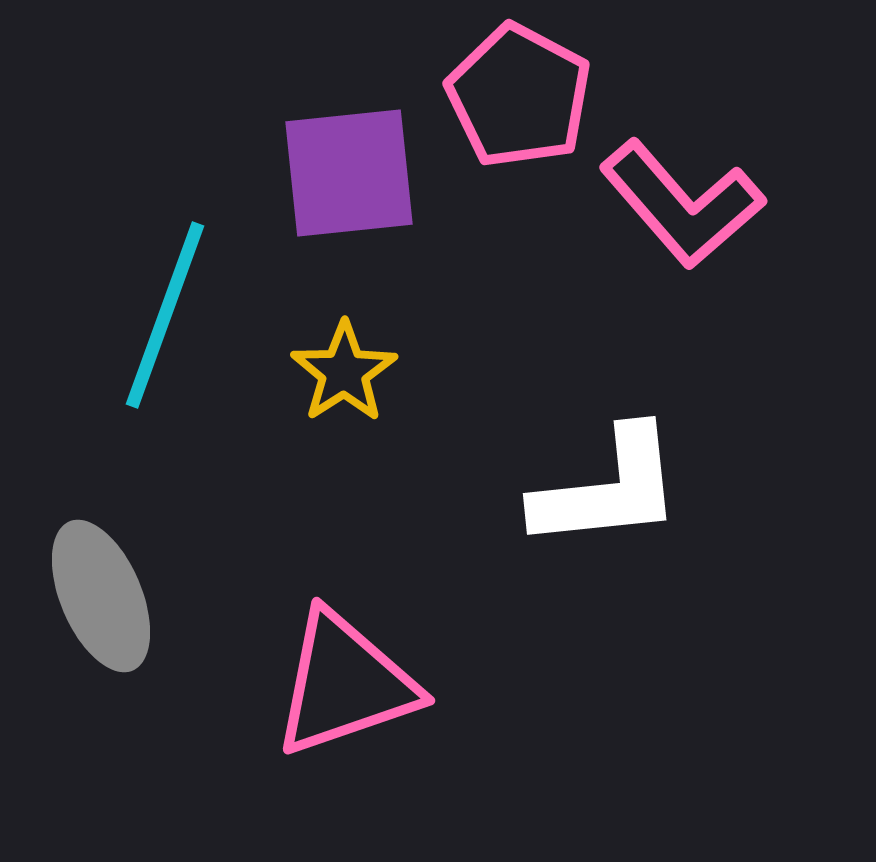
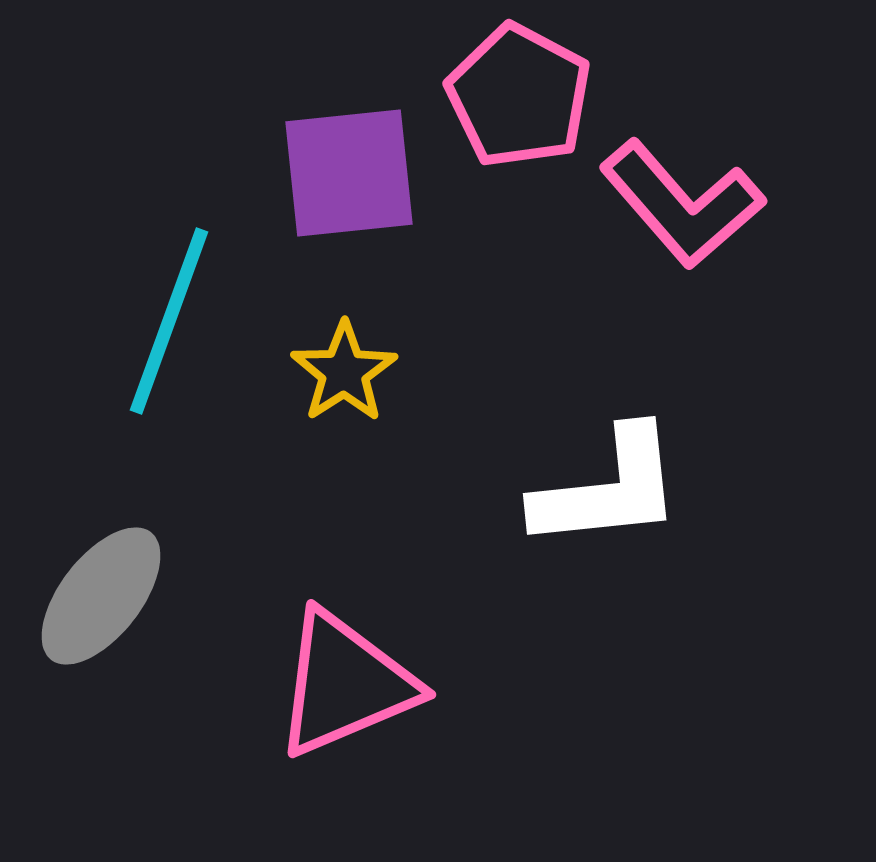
cyan line: moved 4 px right, 6 px down
gray ellipse: rotated 61 degrees clockwise
pink triangle: rotated 4 degrees counterclockwise
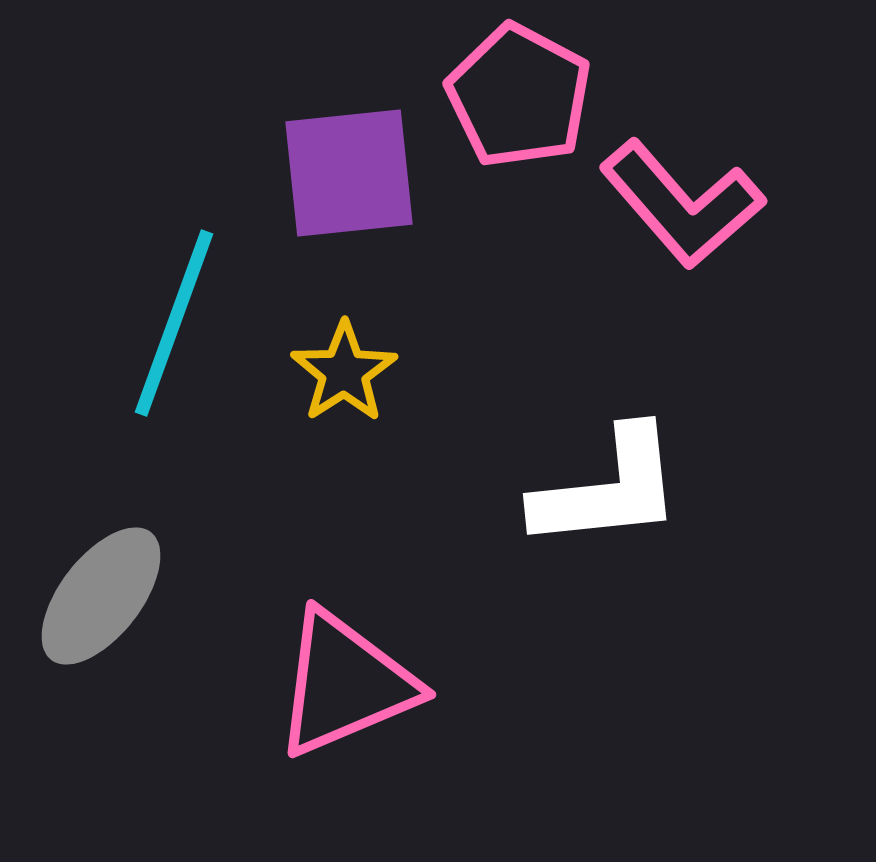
cyan line: moved 5 px right, 2 px down
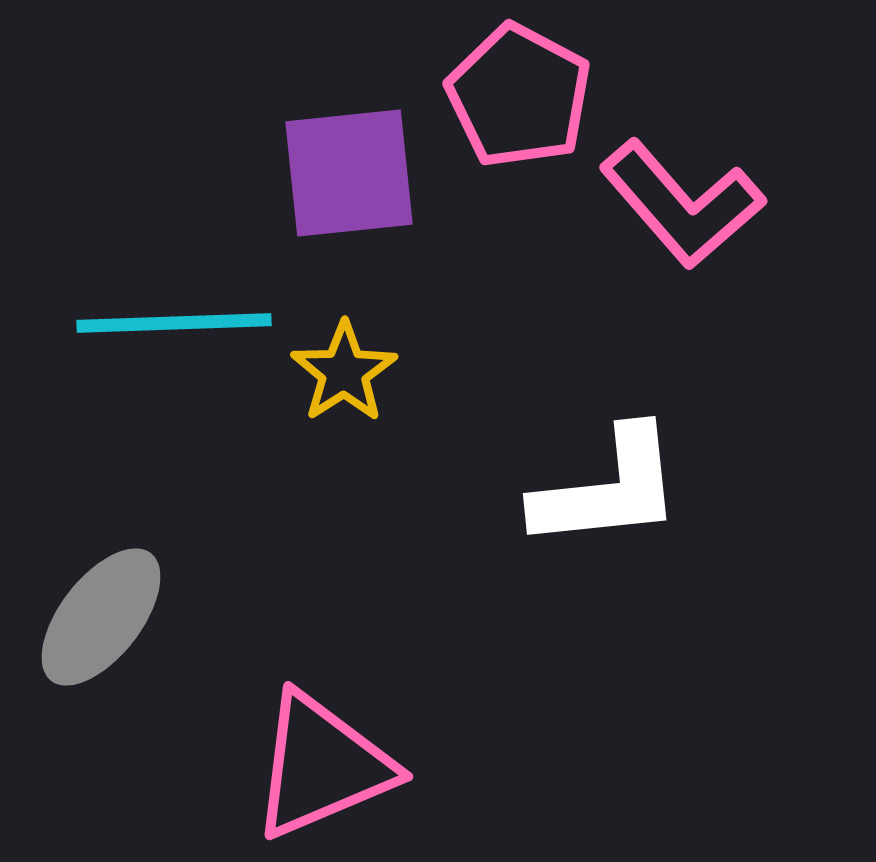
cyan line: rotated 68 degrees clockwise
gray ellipse: moved 21 px down
pink triangle: moved 23 px left, 82 px down
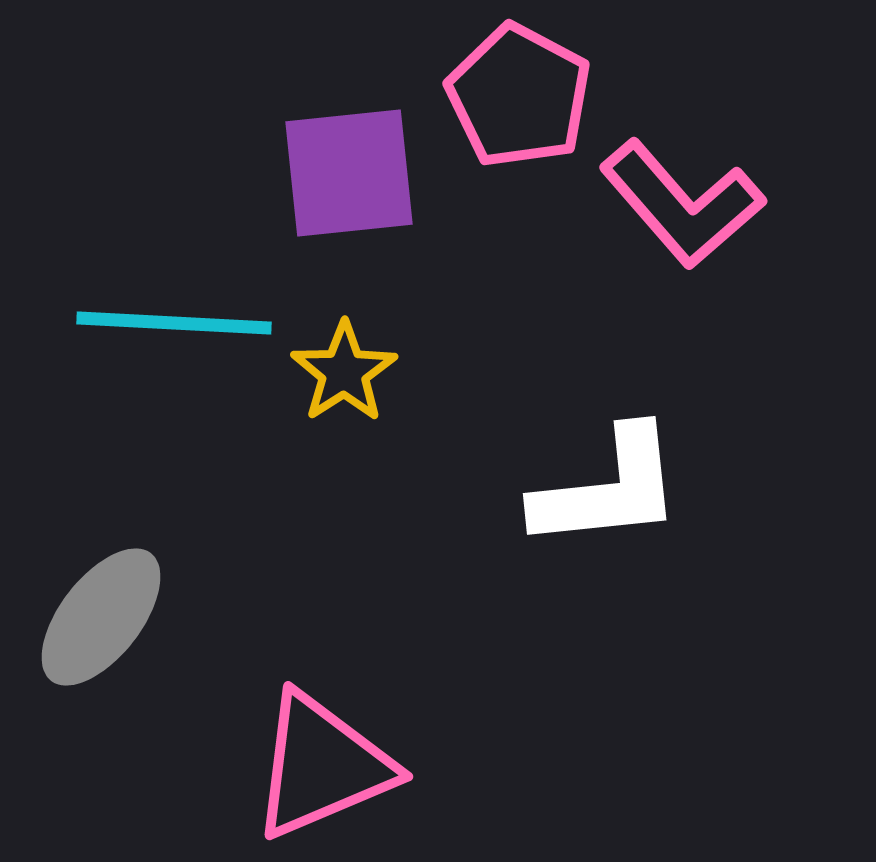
cyan line: rotated 5 degrees clockwise
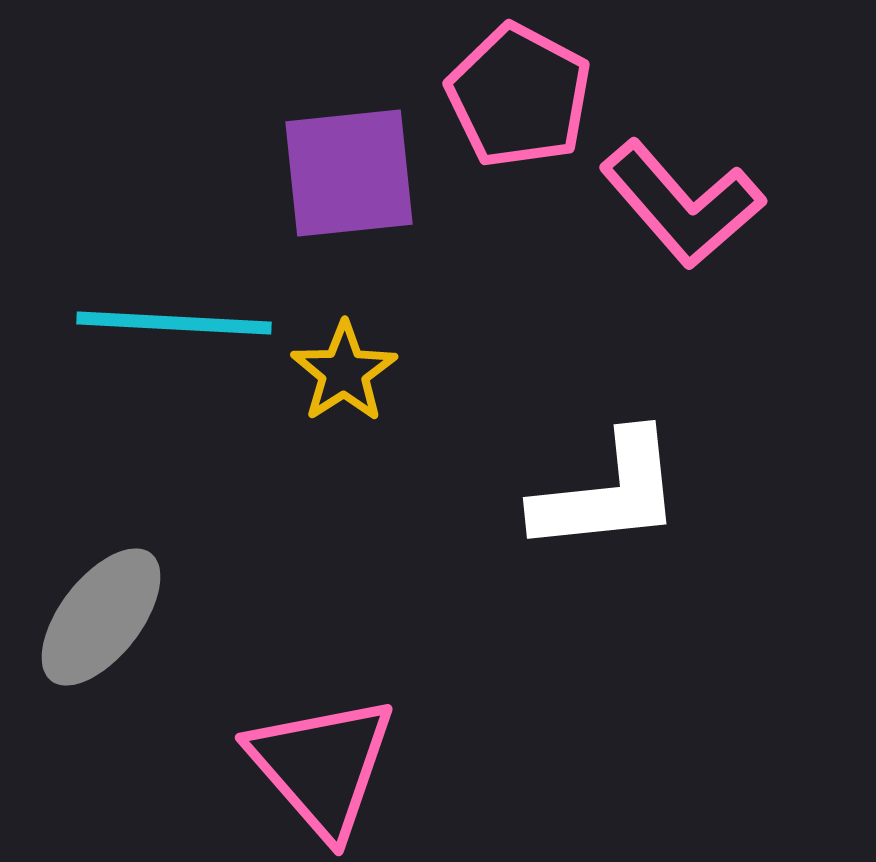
white L-shape: moved 4 px down
pink triangle: rotated 48 degrees counterclockwise
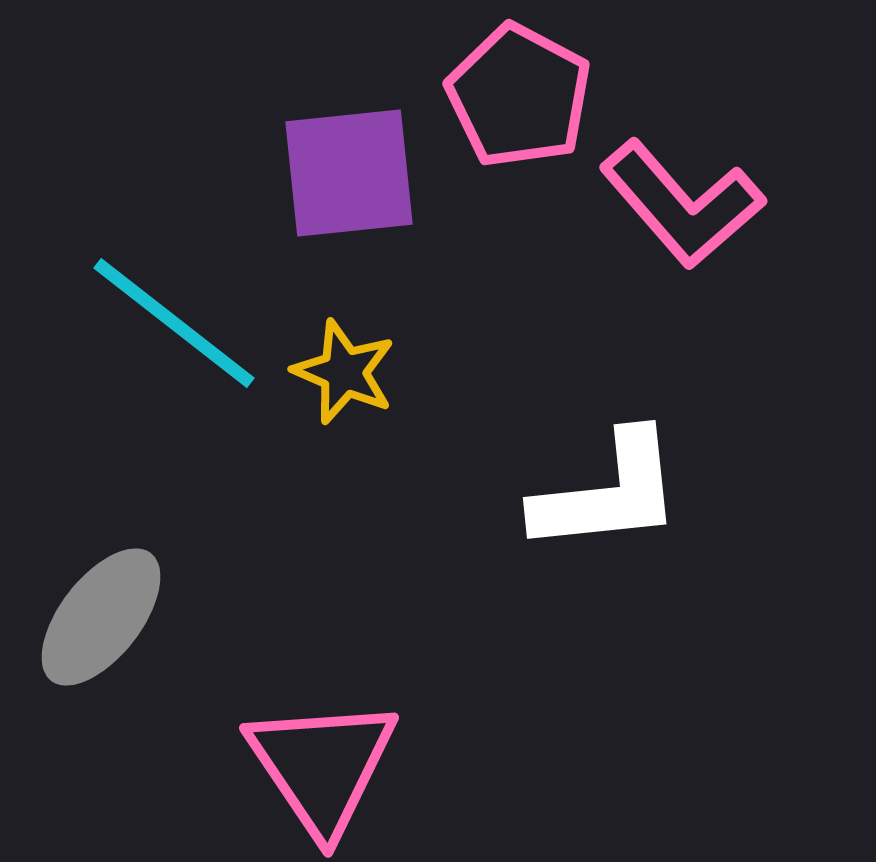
cyan line: rotated 35 degrees clockwise
yellow star: rotated 16 degrees counterclockwise
pink triangle: rotated 7 degrees clockwise
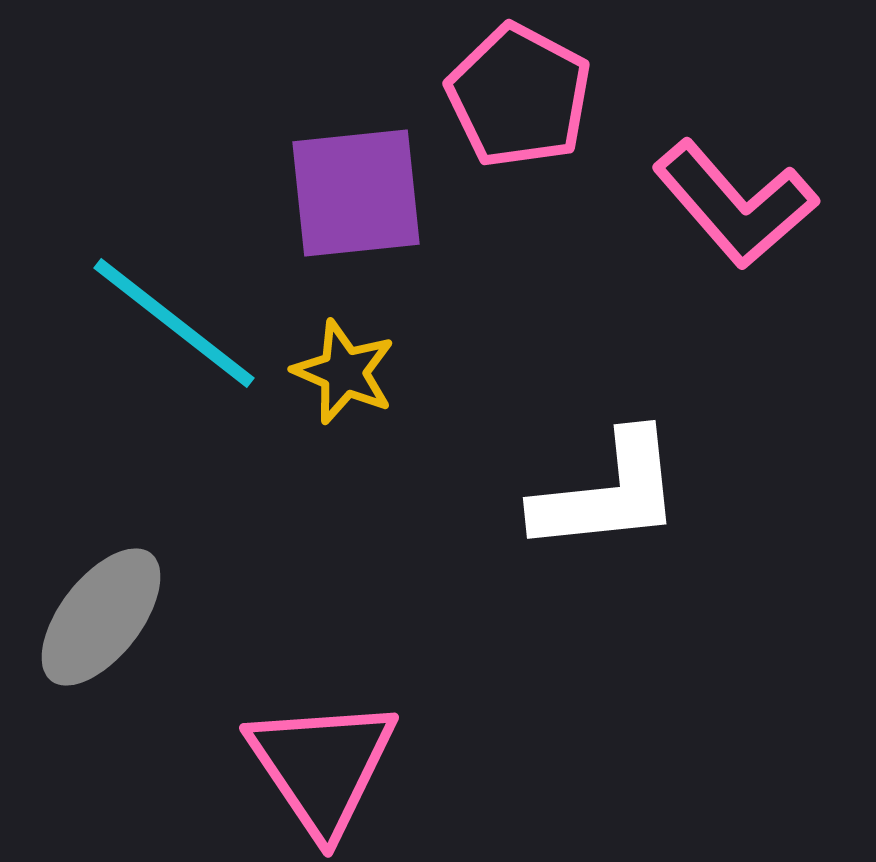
purple square: moved 7 px right, 20 px down
pink L-shape: moved 53 px right
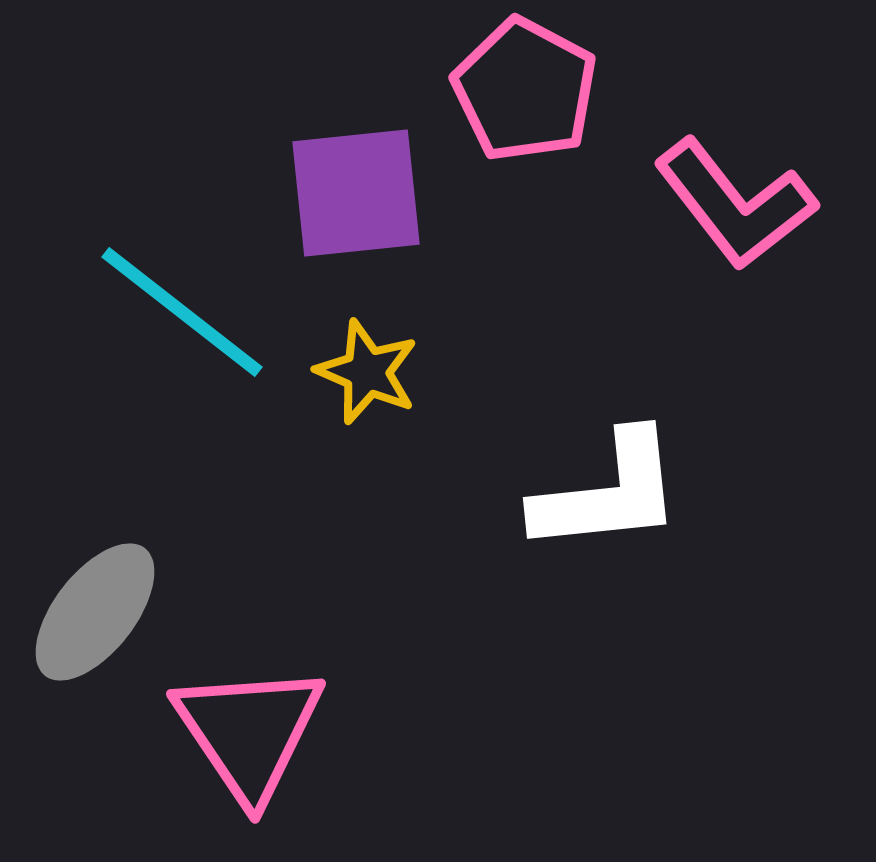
pink pentagon: moved 6 px right, 6 px up
pink L-shape: rotated 3 degrees clockwise
cyan line: moved 8 px right, 11 px up
yellow star: moved 23 px right
gray ellipse: moved 6 px left, 5 px up
pink triangle: moved 73 px left, 34 px up
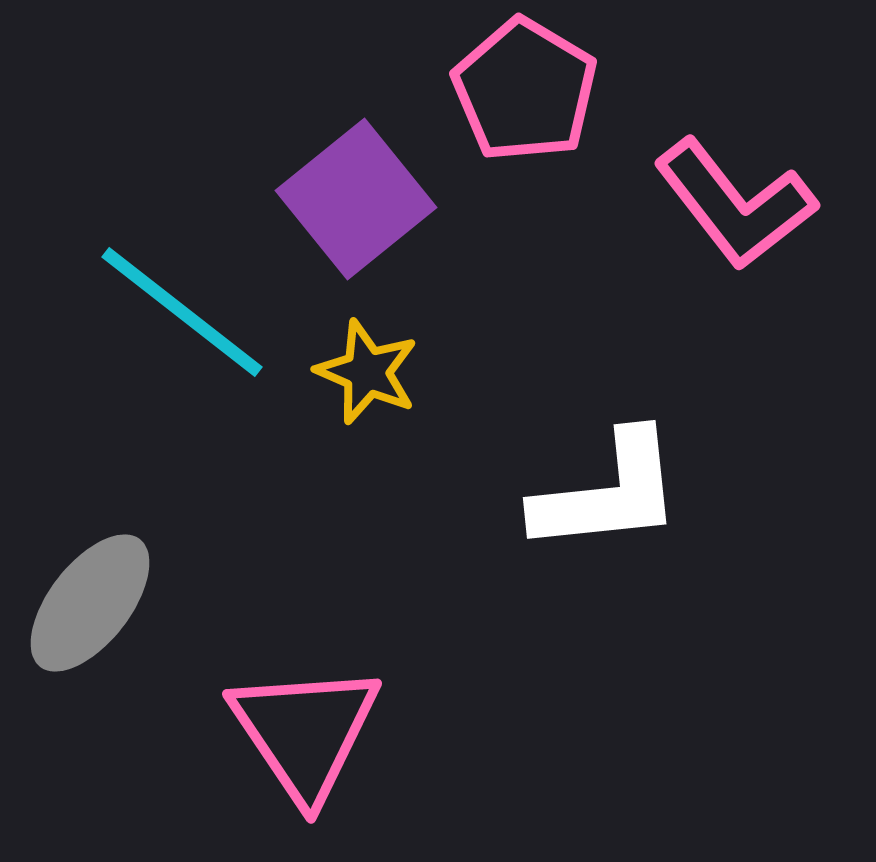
pink pentagon: rotated 3 degrees clockwise
purple square: moved 6 px down; rotated 33 degrees counterclockwise
gray ellipse: moved 5 px left, 9 px up
pink triangle: moved 56 px right
